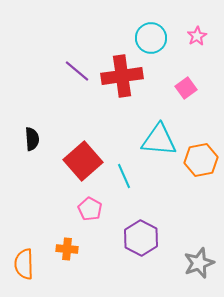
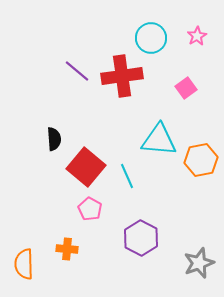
black semicircle: moved 22 px right
red square: moved 3 px right, 6 px down; rotated 9 degrees counterclockwise
cyan line: moved 3 px right
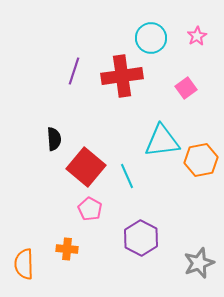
purple line: moved 3 px left; rotated 68 degrees clockwise
cyan triangle: moved 3 px right, 1 px down; rotated 12 degrees counterclockwise
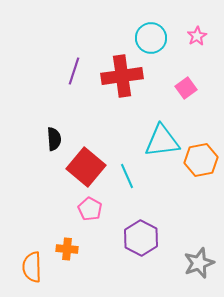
orange semicircle: moved 8 px right, 3 px down
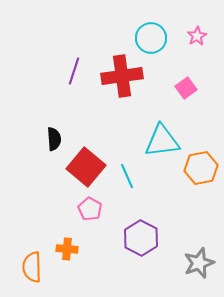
orange hexagon: moved 8 px down
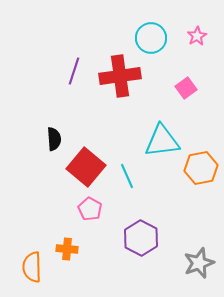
red cross: moved 2 px left
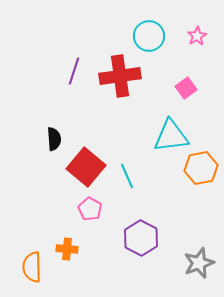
cyan circle: moved 2 px left, 2 px up
cyan triangle: moved 9 px right, 5 px up
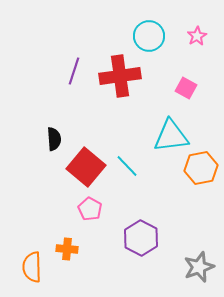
pink square: rotated 25 degrees counterclockwise
cyan line: moved 10 px up; rotated 20 degrees counterclockwise
gray star: moved 4 px down
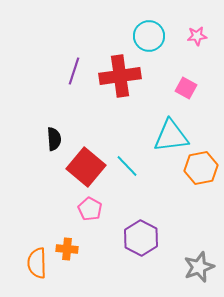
pink star: rotated 24 degrees clockwise
orange semicircle: moved 5 px right, 4 px up
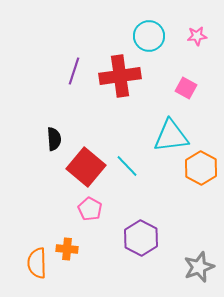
orange hexagon: rotated 20 degrees counterclockwise
